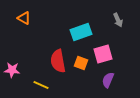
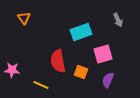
orange triangle: rotated 24 degrees clockwise
orange square: moved 9 px down
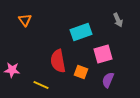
orange triangle: moved 1 px right, 2 px down
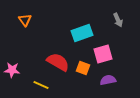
cyan rectangle: moved 1 px right, 1 px down
red semicircle: moved 1 px down; rotated 130 degrees clockwise
orange square: moved 2 px right, 4 px up
purple semicircle: rotated 56 degrees clockwise
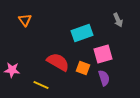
purple semicircle: moved 4 px left, 2 px up; rotated 84 degrees clockwise
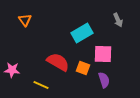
cyan rectangle: rotated 10 degrees counterclockwise
pink square: rotated 18 degrees clockwise
purple semicircle: moved 2 px down
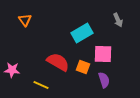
orange square: moved 1 px up
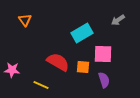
gray arrow: rotated 80 degrees clockwise
orange square: rotated 16 degrees counterclockwise
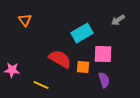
red semicircle: moved 2 px right, 3 px up
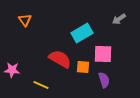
gray arrow: moved 1 px right, 1 px up
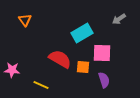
pink square: moved 1 px left, 1 px up
